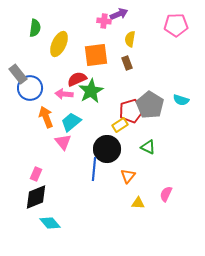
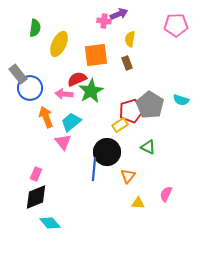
black circle: moved 3 px down
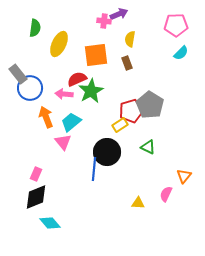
cyan semicircle: moved 47 px up; rotated 63 degrees counterclockwise
orange triangle: moved 56 px right
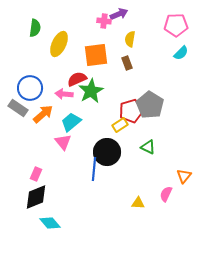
gray rectangle: moved 34 px down; rotated 18 degrees counterclockwise
orange arrow: moved 3 px left, 3 px up; rotated 70 degrees clockwise
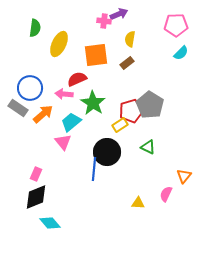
brown rectangle: rotated 72 degrees clockwise
green star: moved 2 px right, 12 px down; rotated 10 degrees counterclockwise
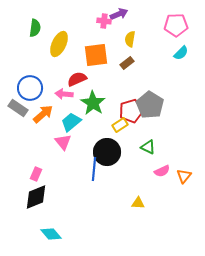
pink semicircle: moved 4 px left, 23 px up; rotated 140 degrees counterclockwise
cyan diamond: moved 1 px right, 11 px down
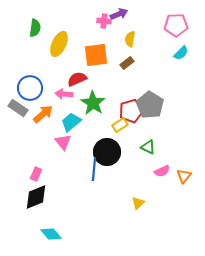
yellow triangle: rotated 48 degrees counterclockwise
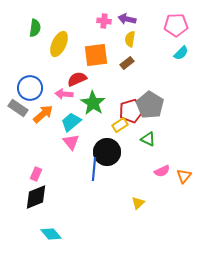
purple arrow: moved 8 px right, 5 px down; rotated 144 degrees counterclockwise
pink triangle: moved 8 px right
green triangle: moved 8 px up
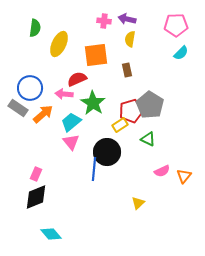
brown rectangle: moved 7 px down; rotated 64 degrees counterclockwise
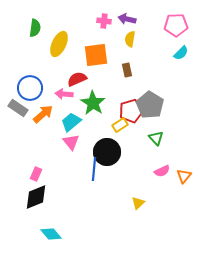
green triangle: moved 8 px right, 1 px up; rotated 21 degrees clockwise
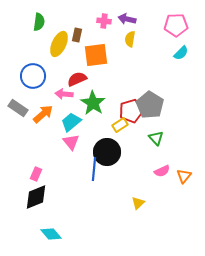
green semicircle: moved 4 px right, 6 px up
brown rectangle: moved 50 px left, 35 px up; rotated 24 degrees clockwise
blue circle: moved 3 px right, 12 px up
